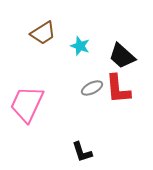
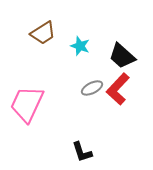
red L-shape: rotated 48 degrees clockwise
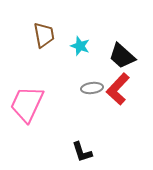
brown trapezoid: moved 1 px right, 2 px down; rotated 68 degrees counterclockwise
gray ellipse: rotated 20 degrees clockwise
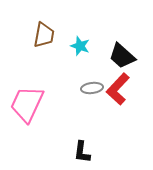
brown trapezoid: rotated 20 degrees clockwise
black L-shape: rotated 25 degrees clockwise
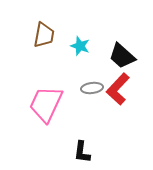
pink trapezoid: moved 19 px right
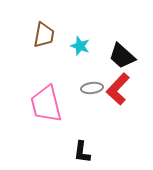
pink trapezoid: rotated 39 degrees counterclockwise
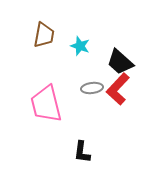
black trapezoid: moved 2 px left, 6 px down
